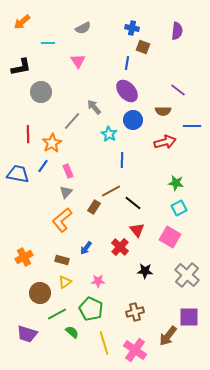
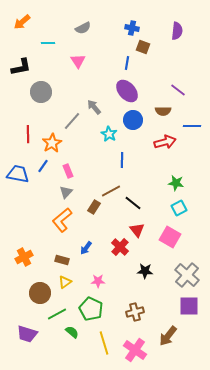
purple square at (189, 317): moved 11 px up
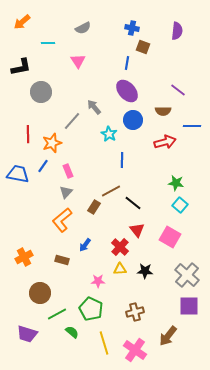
orange star at (52, 143): rotated 12 degrees clockwise
cyan square at (179, 208): moved 1 px right, 3 px up; rotated 21 degrees counterclockwise
blue arrow at (86, 248): moved 1 px left, 3 px up
yellow triangle at (65, 282): moved 55 px right, 13 px up; rotated 32 degrees clockwise
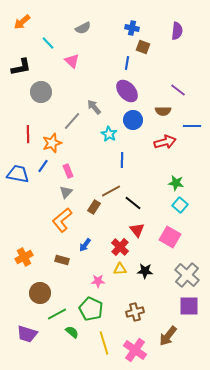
cyan line at (48, 43): rotated 48 degrees clockwise
pink triangle at (78, 61): moved 6 px left; rotated 14 degrees counterclockwise
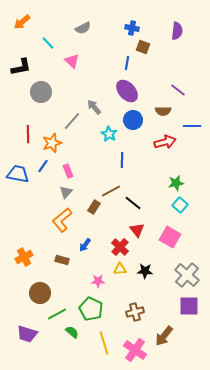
green star at (176, 183): rotated 21 degrees counterclockwise
brown arrow at (168, 336): moved 4 px left
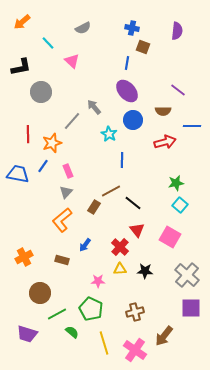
purple square at (189, 306): moved 2 px right, 2 px down
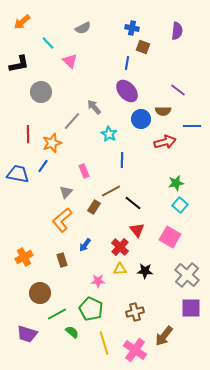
pink triangle at (72, 61): moved 2 px left
black L-shape at (21, 67): moved 2 px left, 3 px up
blue circle at (133, 120): moved 8 px right, 1 px up
pink rectangle at (68, 171): moved 16 px right
brown rectangle at (62, 260): rotated 56 degrees clockwise
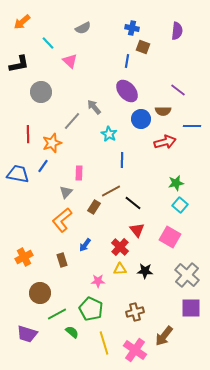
blue line at (127, 63): moved 2 px up
pink rectangle at (84, 171): moved 5 px left, 2 px down; rotated 24 degrees clockwise
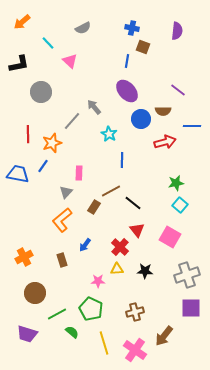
yellow triangle at (120, 269): moved 3 px left
gray cross at (187, 275): rotated 30 degrees clockwise
brown circle at (40, 293): moved 5 px left
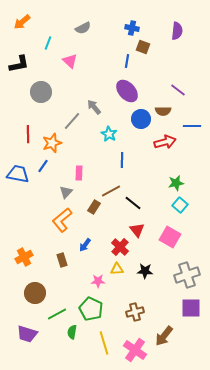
cyan line at (48, 43): rotated 64 degrees clockwise
green semicircle at (72, 332): rotated 120 degrees counterclockwise
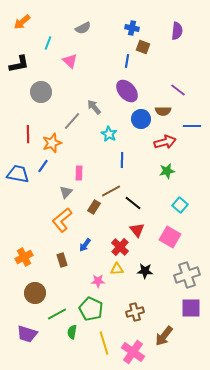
green star at (176, 183): moved 9 px left, 12 px up
pink cross at (135, 350): moved 2 px left, 2 px down
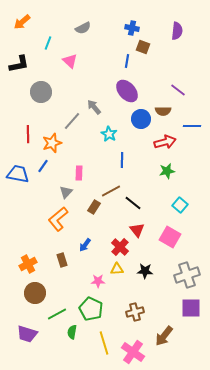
orange L-shape at (62, 220): moved 4 px left, 1 px up
orange cross at (24, 257): moved 4 px right, 7 px down
